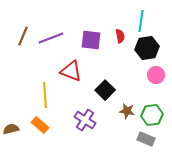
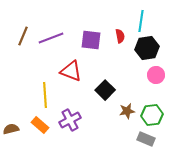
brown star: rotated 21 degrees counterclockwise
purple cross: moved 15 px left; rotated 30 degrees clockwise
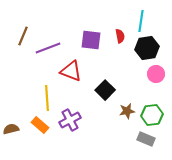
purple line: moved 3 px left, 10 px down
pink circle: moved 1 px up
yellow line: moved 2 px right, 3 px down
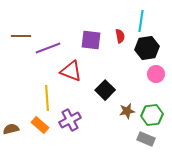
brown line: moved 2 px left; rotated 66 degrees clockwise
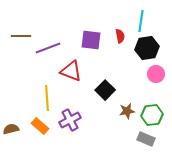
orange rectangle: moved 1 px down
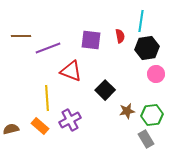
gray rectangle: rotated 36 degrees clockwise
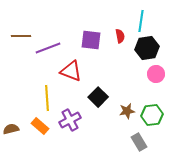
black square: moved 7 px left, 7 px down
gray rectangle: moved 7 px left, 3 px down
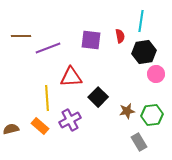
black hexagon: moved 3 px left, 4 px down
red triangle: moved 6 px down; rotated 25 degrees counterclockwise
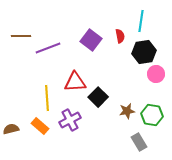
purple square: rotated 30 degrees clockwise
red triangle: moved 4 px right, 5 px down
green hexagon: rotated 15 degrees clockwise
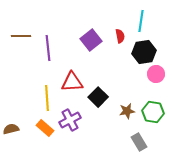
purple square: rotated 15 degrees clockwise
purple line: rotated 75 degrees counterclockwise
red triangle: moved 3 px left
green hexagon: moved 1 px right, 3 px up
orange rectangle: moved 5 px right, 2 px down
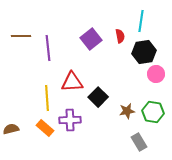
purple square: moved 1 px up
purple cross: rotated 25 degrees clockwise
